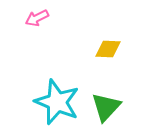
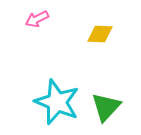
pink arrow: moved 1 px down
yellow diamond: moved 8 px left, 15 px up
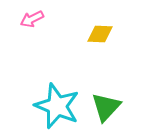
pink arrow: moved 5 px left
cyan star: moved 4 px down
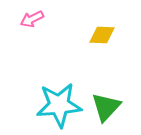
yellow diamond: moved 2 px right, 1 px down
cyan star: moved 2 px right, 1 px up; rotated 27 degrees counterclockwise
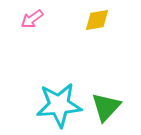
pink arrow: rotated 10 degrees counterclockwise
yellow diamond: moved 5 px left, 15 px up; rotated 12 degrees counterclockwise
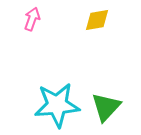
pink arrow: rotated 145 degrees clockwise
cyan star: moved 2 px left
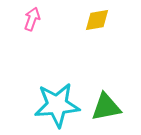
green triangle: rotated 36 degrees clockwise
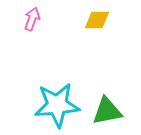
yellow diamond: rotated 8 degrees clockwise
green triangle: moved 1 px right, 4 px down
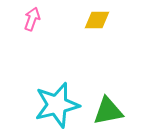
cyan star: rotated 9 degrees counterclockwise
green triangle: moved 1 px right
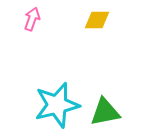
green triangle: moved 3 px left, 1 px down
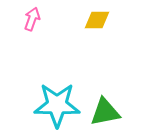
cyan star: rotated 15 degrees clockwise
